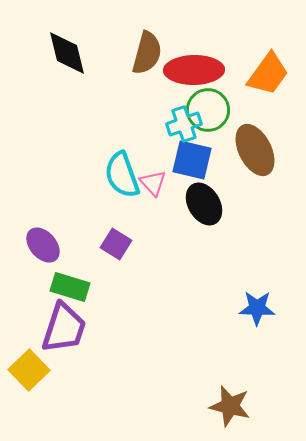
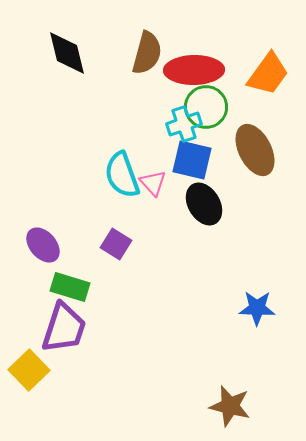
green circle: moved 2 px left, 3 px up
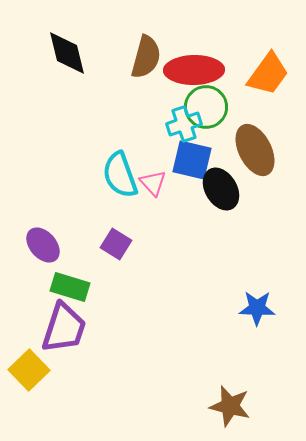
brown semicircle: moved 1 px left, 4 px down
cyan semicircle: moved 2 px left
black ellipse: moved 17 px right, 15 px up
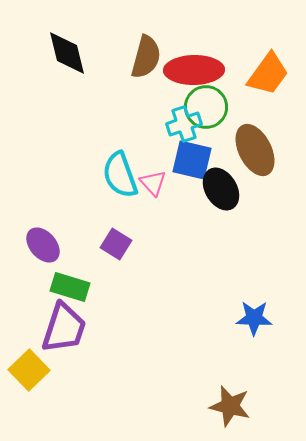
blue star: moved 3 px left, 10 px down
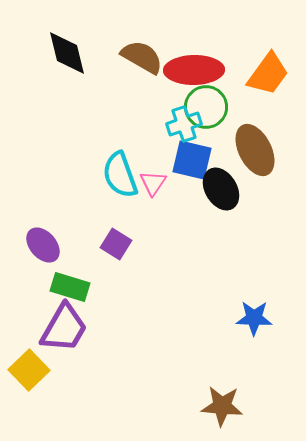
brown semicircle: moved 4 px left; rotated 75 degrees counterclockwise
pink triangle: rotated 16 degrees clockwise
purple trapezoid: rotated 12 degrees clockwise
brown star: moved 8 px left; rotated 9 degrees counterclockwise
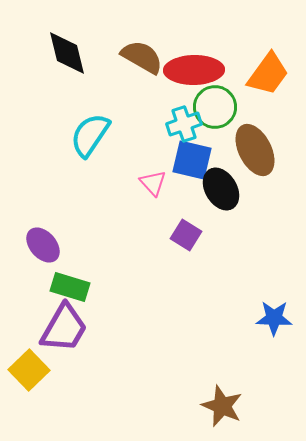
green circle: moved 9 px right
cyan semicircle: moved 30 px left, 40 px up; rotated 54 degrees clockwise
pink triangle: rotated 16 degrees counterclockwise
purple square: moved 70 px right, 9 px up
blue star: moved 20 px right
brown star: rotated 18 degrees clockwise
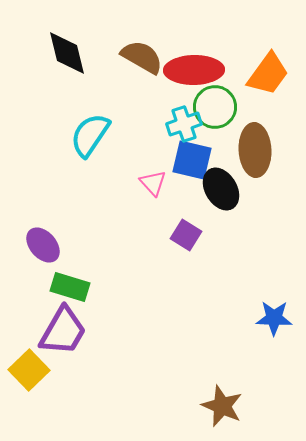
brown ellipse: rotated 24 degrees clockwise
purple trapezoid: moved 1 px left, 3 px down
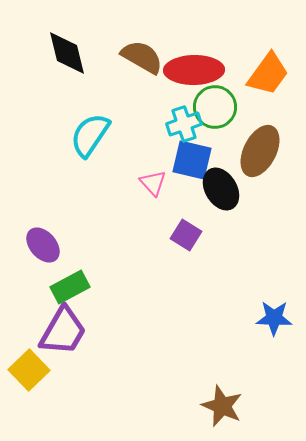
brown ellipse: moved 5 px right, 1 px down; rotated 30 degrees clockwise
green rectangle: rotated 45 degrees counterclockwise
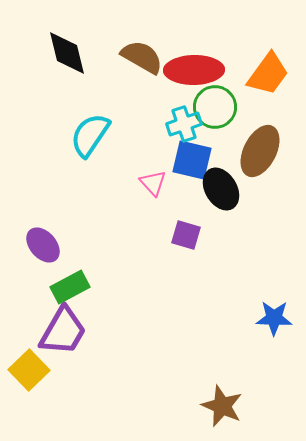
purple square: rotated 16 degrees counterclockwise
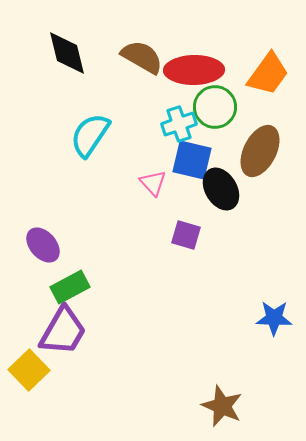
cyan cross: moved 5 px left
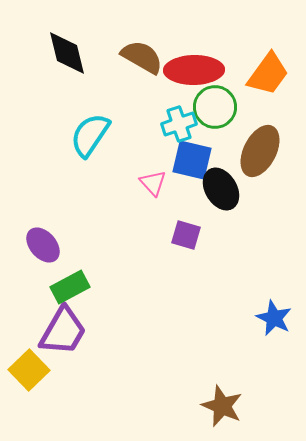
blue star: rotated 24 degrees clockwise
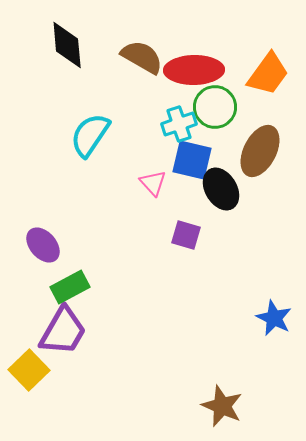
black diamond: moved 8 px up; rotated 9 degrees clockwise
